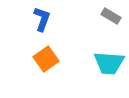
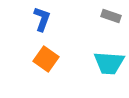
gray rectangle: rotated 12 degrees counterclockwise
orange square: rotated 20 degrees counterclockwise
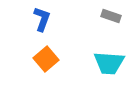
orange square: rotated 15 degrees clockwise
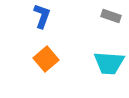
blue L-shape: moved 3 px up
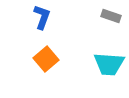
blue L-shape: moved 1 px down
cyan trapezoid: moved 1 px down
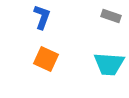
orange square: rotated 25 degrees counterclockwise
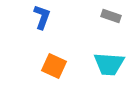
orange square: moved 8 px right, 7 px down
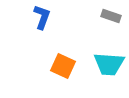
orange square: moved 9 px right
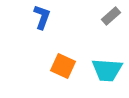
gray rectangle: rotated 60 degrees counterclockwise
cyan trapezoid: moved 2 px left, 6 px down
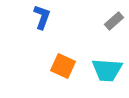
gray rectangle: moved 3 px right, 5 px down
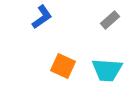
blue L-shape: rotated 35 degrees clockwise
gray rectangle: moved 4 px left, 1 px up
